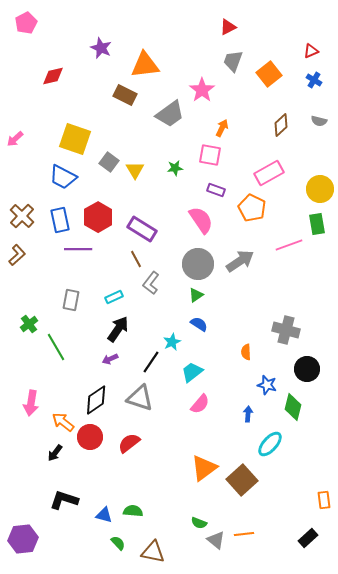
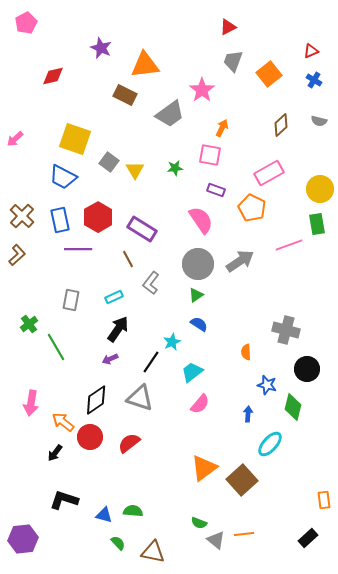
brown line at (136, 259): moved 8 px left
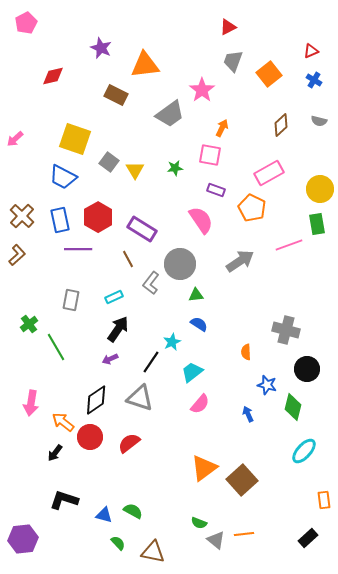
brown rectangle at (125, 95): moved 9 px left
gray circle at (198, 264): moved 18 px left
green triangle at (196, 295): rotated 28 degrees clockwise
blue arrow at (248, 414): rotated 28 degrees counterclockwise
cyan ellipse at (270, 444): moved 34 px right, 7 px down
green semicircle at (133, 511): rotated 24 degrees clockwise
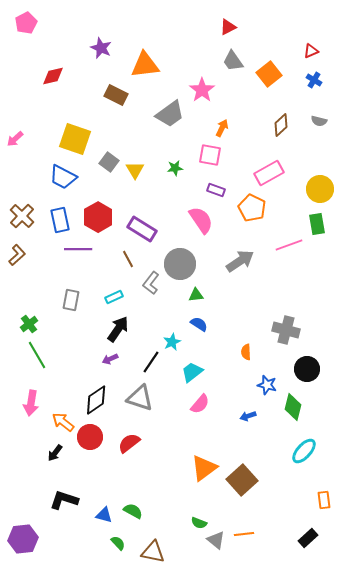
gray trapezoid at (233, 61): rotated 55 degrees counterclockwise
green line at (56, 347): moved 19 px left, 8 px down
blue arrow at (248, 414): moved 2 px down; rotated 84 degrees counterclockwise
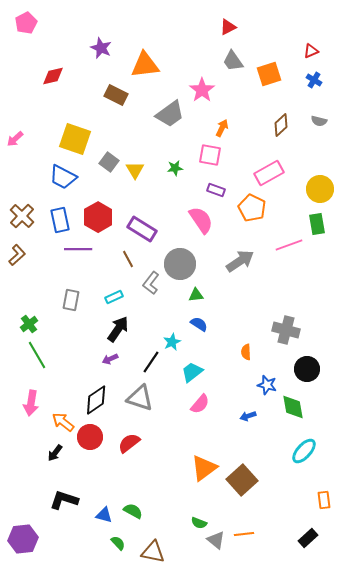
orange square at (269, 74): rotated 20 degrees clockwise
green diamond at (293, 407): rotated 24 degrees counterclockwise
